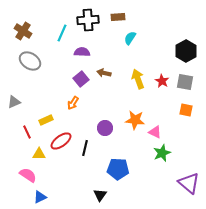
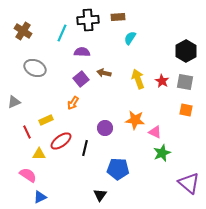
gray ellipse: moved 5 px right, 7 px down; rotated 10 degrees counterclockwise
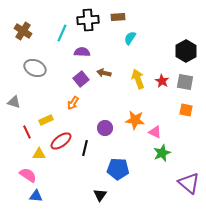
gray triangle: rotated 40 degrees clockwise
blue triangle: moved 4 px left, 1 px up; rotated 32 degrees clockwise
